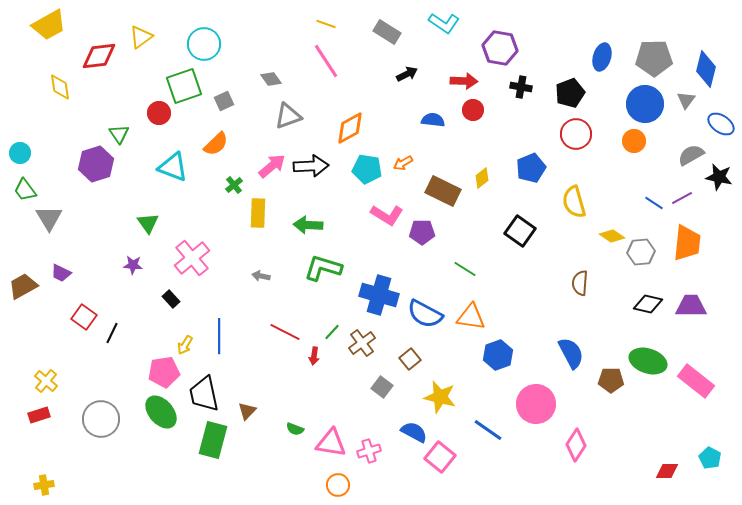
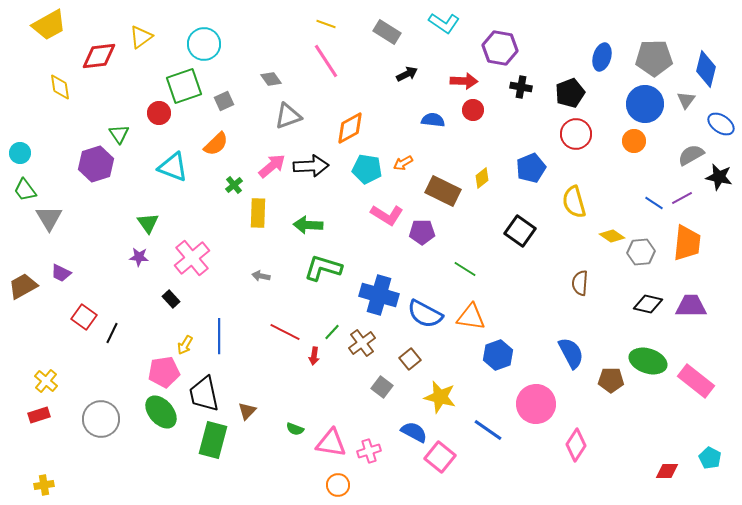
purple star at (133, 265): moved 6 px right, 8 px up
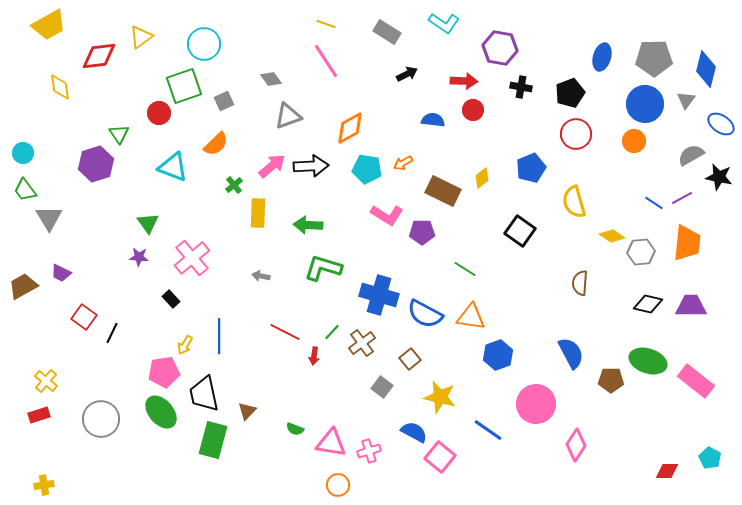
cyan circle at (20, 153): moved 3 px right
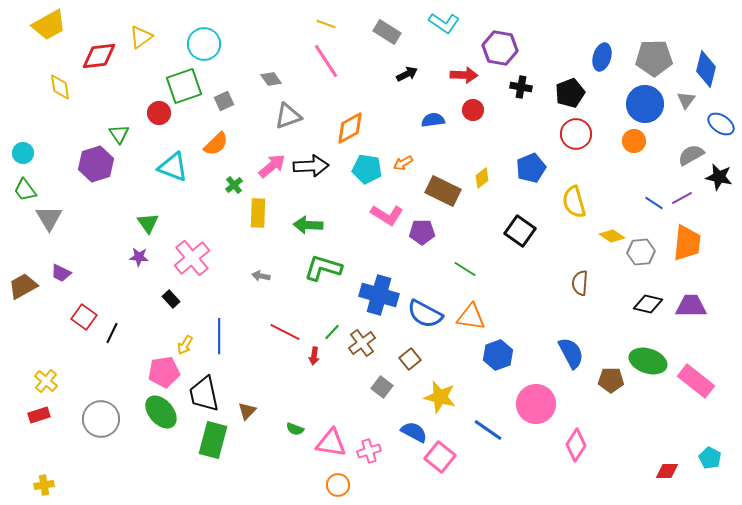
red arrow at (464, 81): moved 6 px up
blue semicircle at (433, 120): rotated 15 degrees counterclockwise
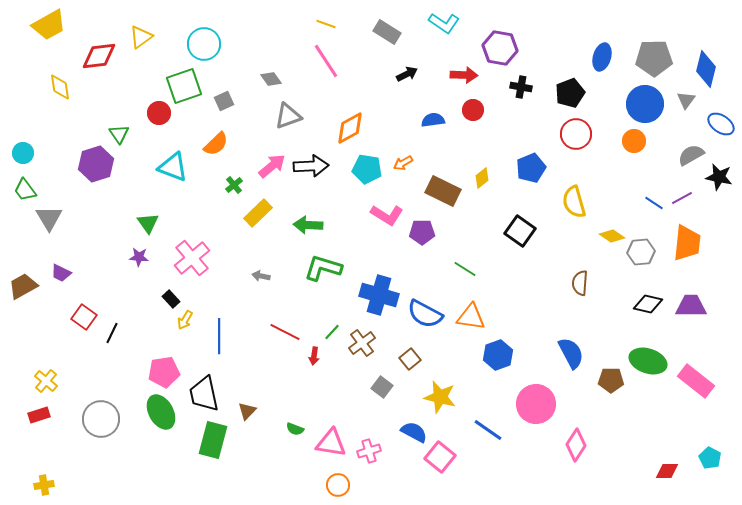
yellow rectangle at (258, 213): rotated 44 degrees clockwise
yellow arrow at (185, 345): moved 25 px up
green ellipse at (161, 412): rotated 12 degrees clockwise
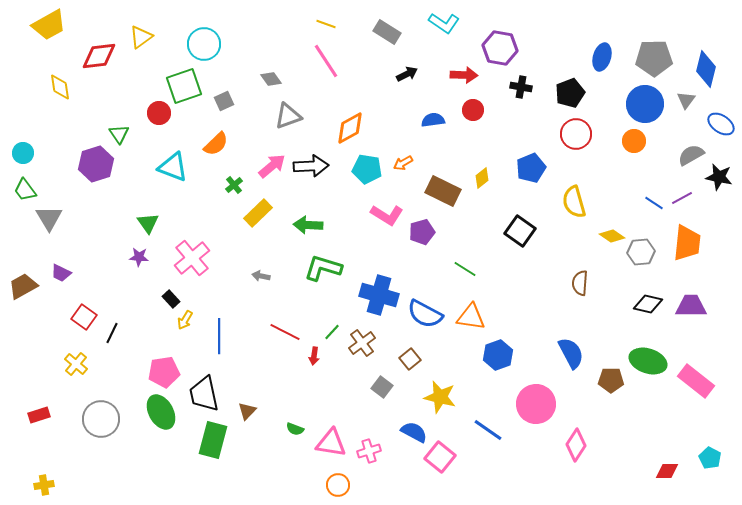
purple pentagon at (422, 232): rotated 15 degrees counterclockwise
yellow cross at (46, 381): moved 30 px right, 17 px up
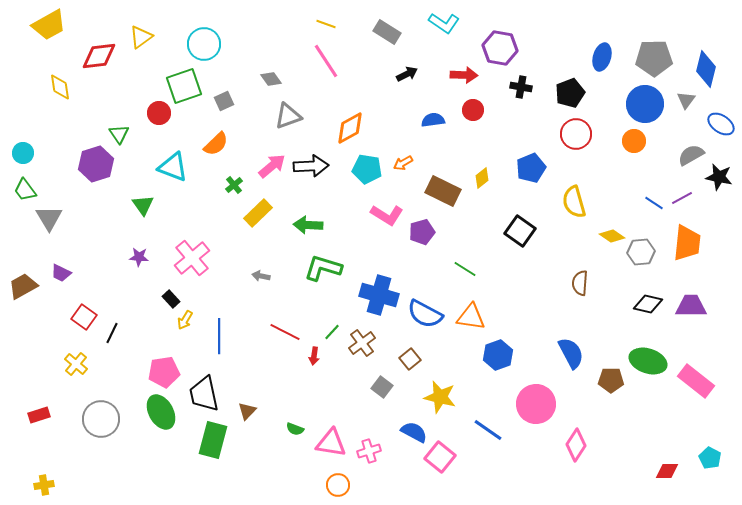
green triangle at (148, 223): moved 5 px left, 18 px up
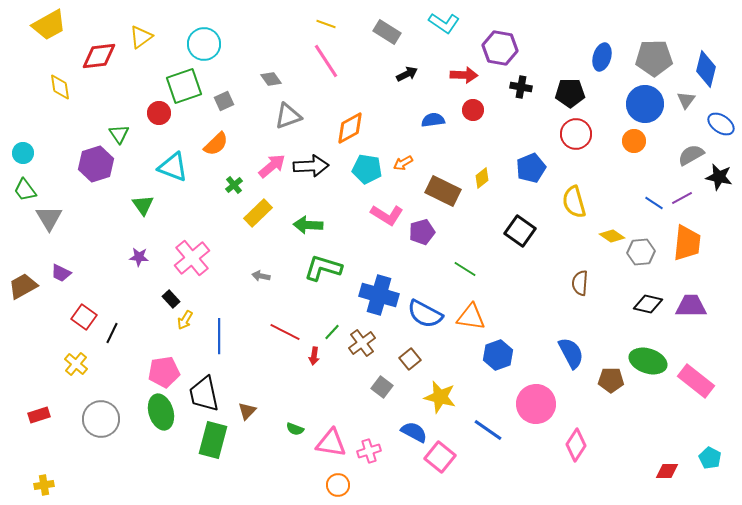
black pentagon at (570, 93): rotated 20 degrees clockwise
green ellipse at (161, 412): rotated 12 degrees clockwise
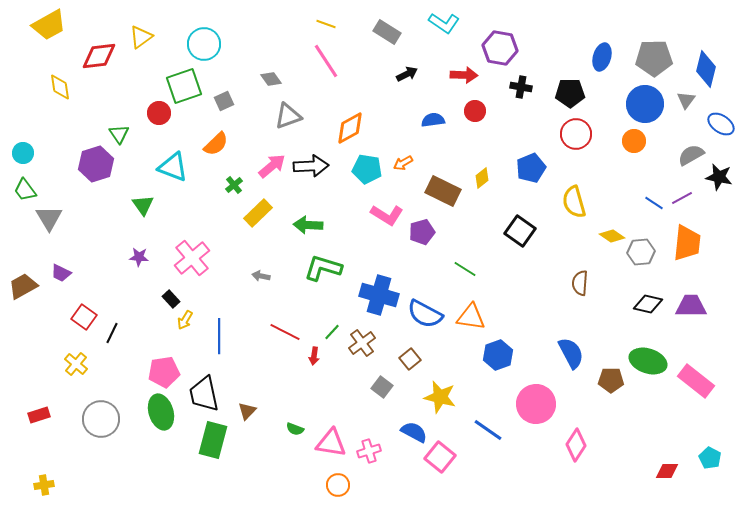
red circle at (473, 110): moved 2 px right, 1 px down
